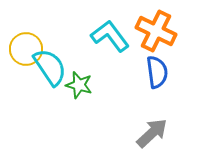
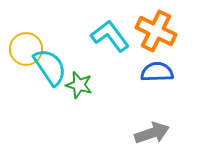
blue semicircle: rotated 84 degrees counterclockwise
gray arrow: rotated 24 degrees clockwise
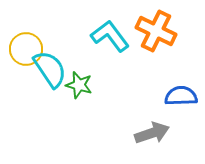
cyan semicircle: moved 2 px down
blue semicircle: moved 24 px right, 24 px down
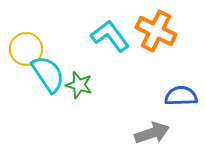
cyan semicircle: moved 2 px left, 5 px down
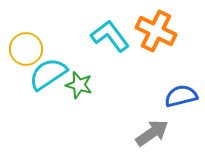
cyan semicircle: rotated 90 degrees counterclockwise
blue semicircle: rotated 12 degrees counterclockwise
gray arrow: rotated 16 degrees counterclockwise
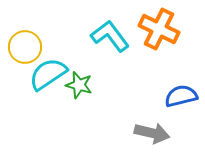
orange cross: moved 3 px right, 2 px up
yellow circle: moved 1 px left, 2 px up
gray arrow: rotated 48 degrees clockwise
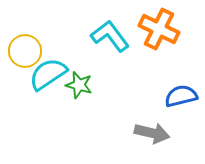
yellow circle: moved 4 px down
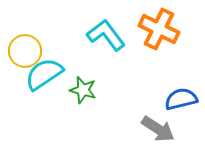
cyan L-shape: moved 4 px left, 1 px up
cyan semicircle: moved 4 px left
green star: moved 4 px right, 5 px down
blue semicircle: moved 3 px down
gray arrow: moved 6 px right, 4 px up; rotated 20 degrees clockwise
